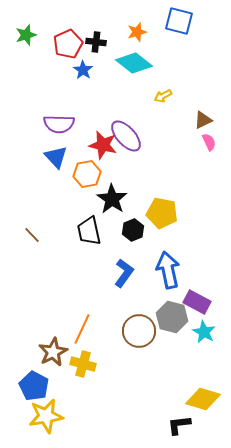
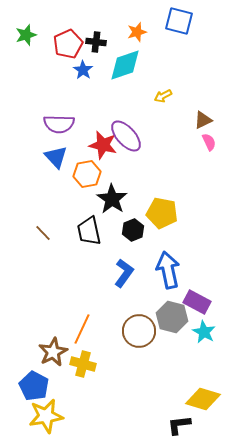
cyan diamond: moved 9 px left, 2 px down; rotated 57 degrees counterclockwise
brown line: moved 11 px right, 2 px up
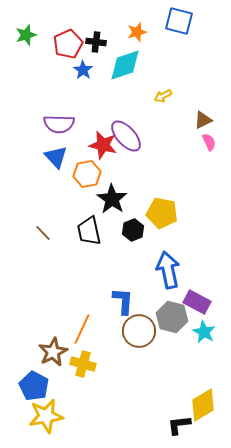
blue L-shape: moved 1 px left, 28 px down; rotated 32 degrees counterclockwise
yellow diamond: moved 6 px down; rotated 48 degrees counterclockwise
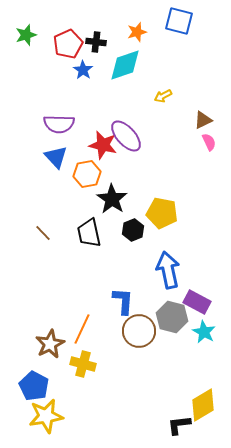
black trapezoid: moved 2 px down
brown star: moved 3 px left, 8 px up
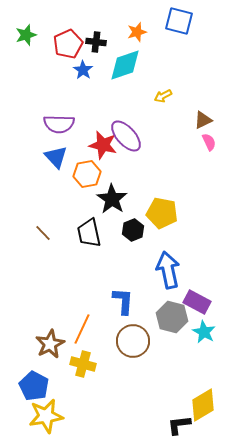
brown circle: moved 6 px left, 10 px down
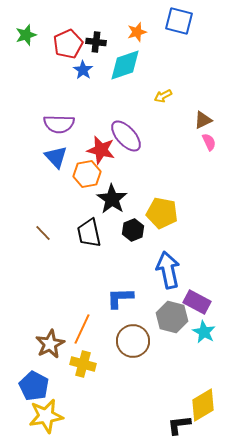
red star: moved 2 px left, 5 px down
blue L-shape: moved 3 px left, 3 px up; rotated 96 degrees counterclockwise
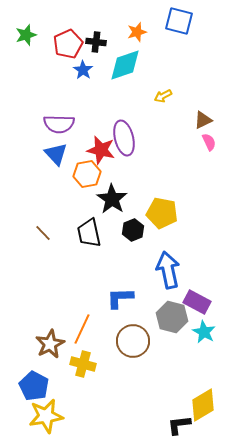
purple ellipse: moved 2 px left, 2 px down; rotated 28 degrees clockwise
blue triangle: moved 3 px up
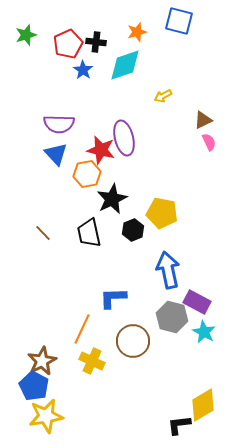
black star: rotated 12 degrees clockwise
blue L-shape: moved 7 px left
brown star: moved 8 px left, 17 px down
yellow cross: moved 9 px right, 3 px up; rotated 10 degrees clockwise
